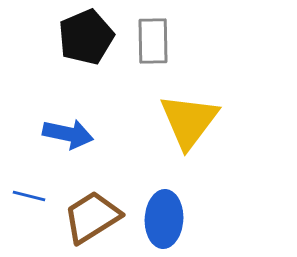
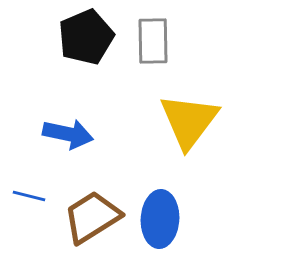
blue ellipse: moved 4 px left
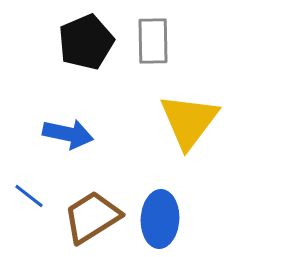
black pentagon: moved 5 px down
blue line: rotated 24 degrees clockwise
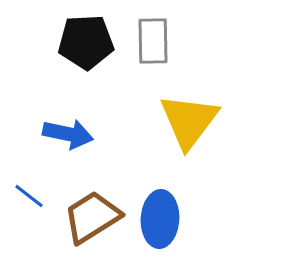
black pentagon: rotated 20 degrees clockwise
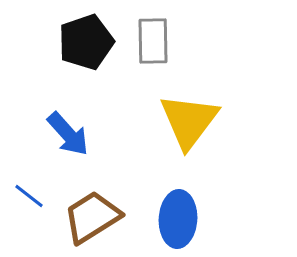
black pentagon: rotated 16 degrees counterclockwise
blue arrow: rotated 36 degrees clockwise
blue ellipse: moved 18 px right
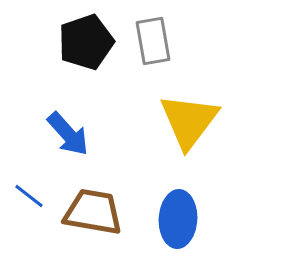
gray rectangle: rotated 9 degrees counterclockwise
brown trapezoid: moved 1 px right, 5 px up; rotated 42 degrees clockwise
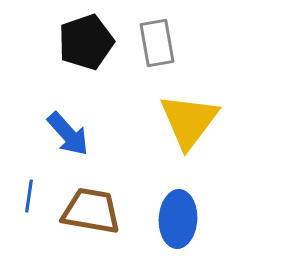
gray rectangle: moved 4 px right, 2 px down
blue line: rotated 60 degrees clockwise
brown trapezoid: moved 2 px left, 1 px up
